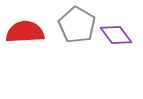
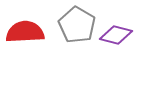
purple diamond: rotated 40 degrees counterclockwise
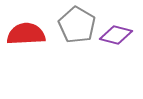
red semicircle: moved 1 px right, 2 px down
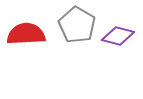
purple diamond: moved 2 px right, 1 px down
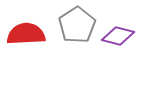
gray pentagon: rotated 9 degrees clockwise
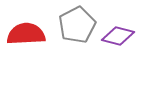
gray pentagon: rotated 6 degrees clockwise
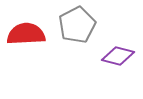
purple diamond: moved 20 px down
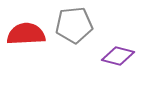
gray pentagon: moved 3 px left; rotated 21 degrees clockwise
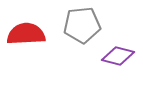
gray pentagon: moved 8 px right
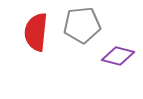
red semicircle: moved 10 px right, 2 px up; rotated 81 degrees counterclockwise
